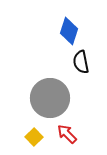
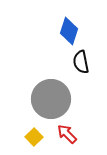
gray circle: moved 1 px right, 1 px down
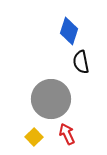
red arrow: rotated 20 degrees clockwise
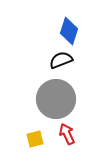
black semicircle: moved 20 px left, 2 px up; rotated 80 degrees clockwise
gray circle: moved 5 px right
yellow square: moved 1 px right, 2 px down; rotated 30 degrees clockwise
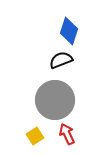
gray circle: moved 1 px left, 1 px down
yellow square: moved 3 px up; rotated 18 degrees counterclockwise
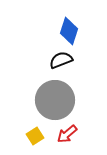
red arrow: rotated 105 degrees counterclockwise
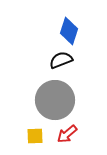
yellow square: rotated 30 degrees clockwise
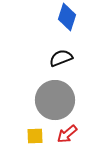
blue diamond: moved 2 px left, 14 px up
black semicircle: moved 2 px up
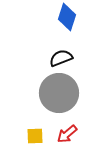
gray circle: moved 4 px right, 7 px up
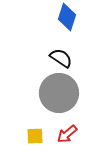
black semicircle: rotated 55 degrees clockwise
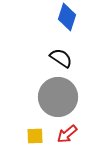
gray circle: moved 1 px left, 4 px down
